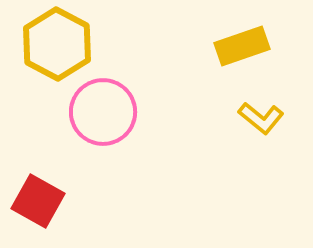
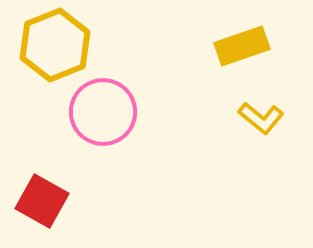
yellow hexagon: moved 2 px left, 1 px down; rotated 10 degrees clockwise
red square: moved 4 px right
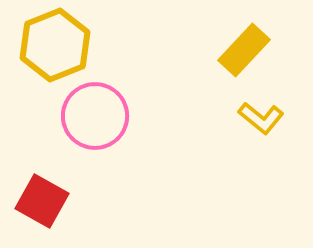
yellow rectangle: moved 2 px right, 4 px down; rotated 28 degrees counterclockwise
pink circle: moved 8 px left, 4 px down
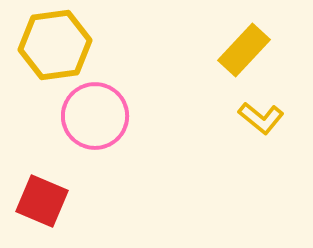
yellow hexagon: rotated 14 degrees clockwise
red square: rotated 6 degrees counterclockwise
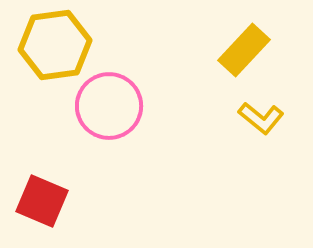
pink circle: moved 14 px right, 10 px up
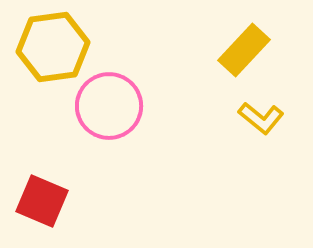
yellow hexagon: moved 2 px left, 2 px down
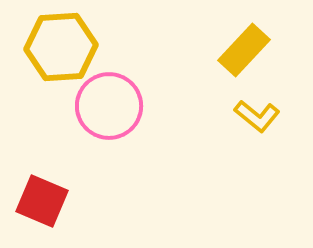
yellow hexagon: moved 8 px right; rotated 4 degrees clockwise
yellow L-shape: moved 4 px left, 2 px up
